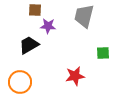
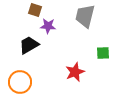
brown square: rotated 16 degrees clockwise
gray trapezoid: moved 1 px right
red star: moved 4 px up; rotated 12 degrees counterclockwise
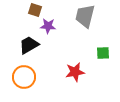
red star: rotated 12 degrees clockwise
orange circle: moved 4 px right, 5 px up
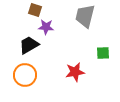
purple star: moved 2 px left, 1 px down
orange circle: moved 1 px right, 2 px up
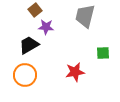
brown square: rotated 32 degrees clockwise
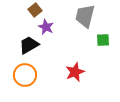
purple star: rotated 21 degrees clockwise
green square: moved 13 px up
red star: rotated 12 degrees counterclockwise
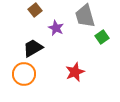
gray trapezoid: rotated 30 degrees counterclockwise
purple star: moved 10 px right, 1 px down
green square: moved 1 px left, 3 px up; rotated 32 degrees counterclockwise
black trapezoid: moved 4 px right, 3 px down
orange circle: moved 1 px left, 1 px up
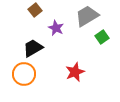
gray trapezoid: moved 2 px right; rotated 75 degrees clockwise
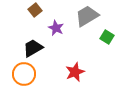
green square: moved 5 px right; rotated 24 degrees counterclockwise
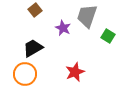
gray trapezoid: rotated 40 degrees counterclockwise
purple star: moved 7 px right
green square: moved 1 px right, 1 px up
orange circle: moved 1 px right
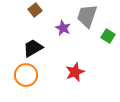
orange circle: moved 1 px right, 1 px down
